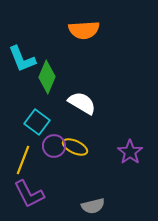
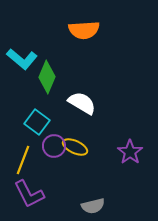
cyan L-shape: rotated 28 degrees counterclockwise
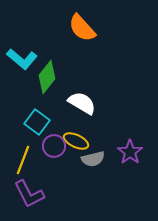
orange semicircle: moved 2 px left, 2 px up; rotated 52 degrees clockwise
green diamond: rotated 16 degrees clockwise
yellow ellipse: moved 1 px right, 6 px up
gray semicircle: moved 47 px up
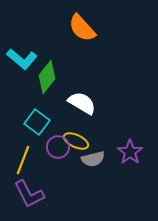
purple circle: moved 4 px right, 1 px down
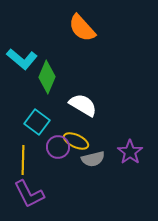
green diamond: rotated 16 degrees counterclockwise
white semicircle: moved 1 px right, 2 px down
yellow line: rotated 20 degrees counterclockwise
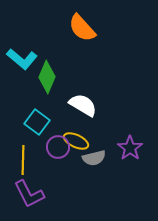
purple star: moved 4 px up
gray semicircle: moved 1 px right, 1 px up
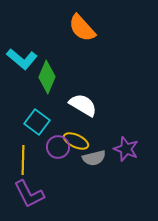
purple star: moved 4 px left, 1 px down; rotated 15 degrees counterclockwise
